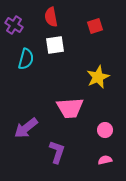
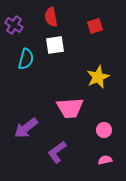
pink circle: moved 1 px left
purple L-shape: rotated 145 degrees counterclockwise
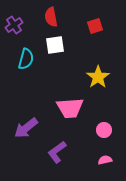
purple cross: rotated 24 degrees clockwise
yellow star: rotated 10 degrees counterclockwise
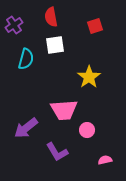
yellow star: moved 9 px left
pink trapezoid: moved 6 px left, 2 px down
pink circle: moved 17 px left
purple L-shape: rotated 85 degrees counterclockwise
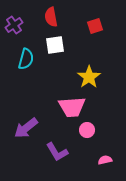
pink trapezoid: moved 8 px right, 3 px up
